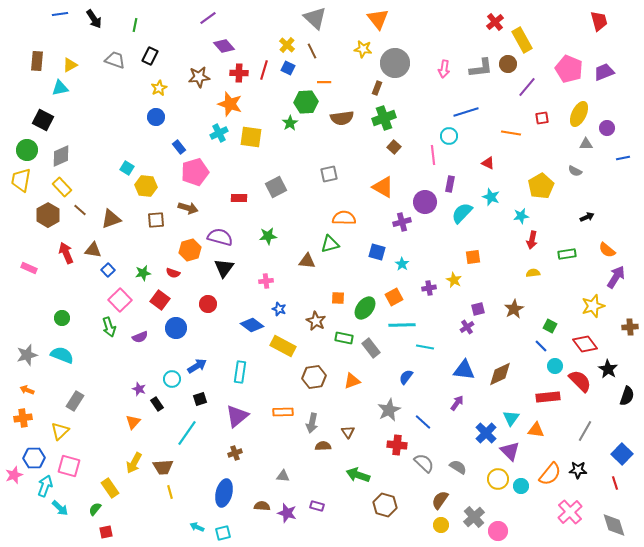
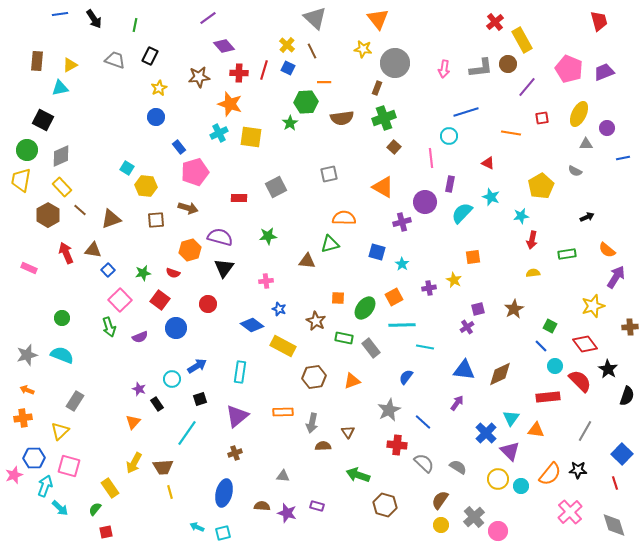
pink line at (433, 155): moved 2 px left, 3 px down
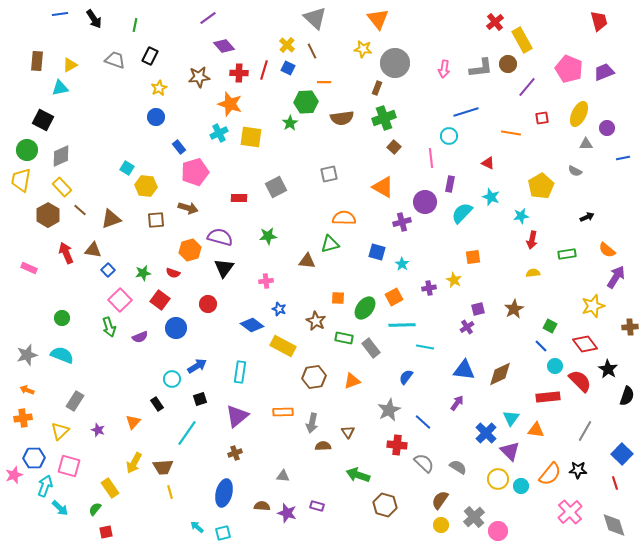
purple star at (139, 389): moved 41 px left, 41 px down
cyan arrow at (197, 527): rotated 16 degrees clockwise
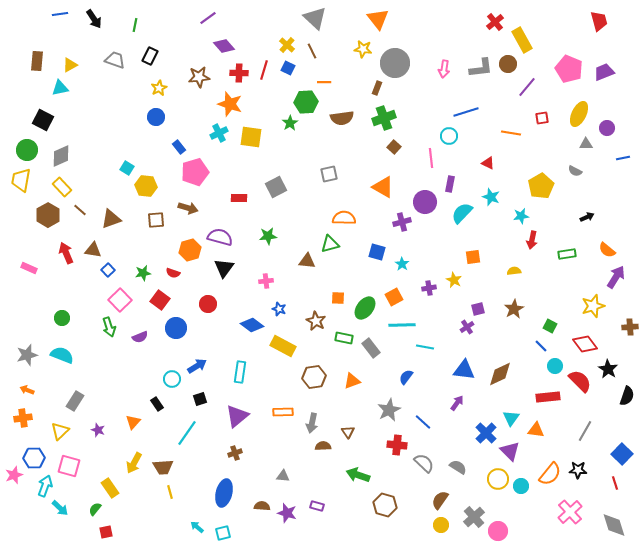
yellow semicircle at (533, 273): moved 19 px left, 2 px up
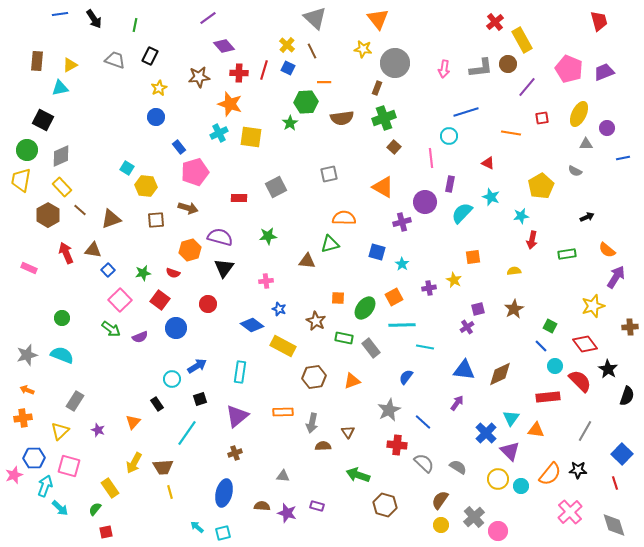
green arrow at (109, 327): moved 2 px right, 2 px down; rotated 36 degrees counterclockwise
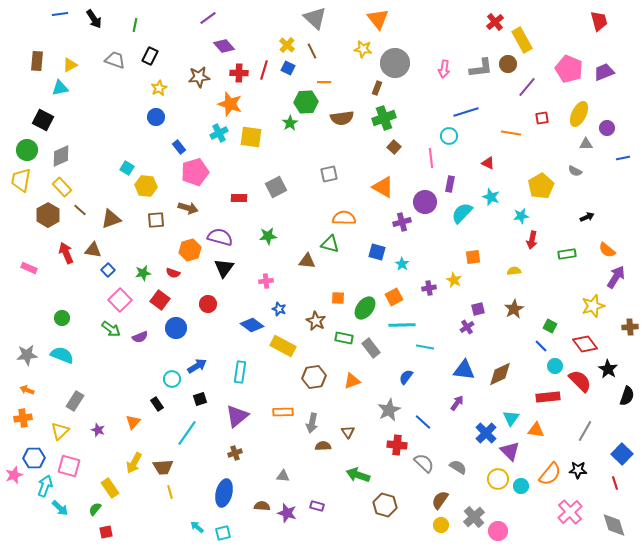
green triangle at (330, 244): rotated 30 degrees clockwise
gray star at (27, 355): rotated 10 degrees clockwise
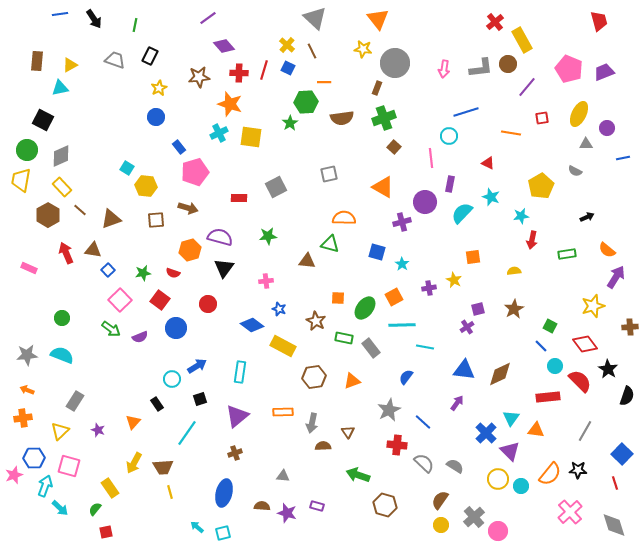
gray semicircle at (458, 467): moved 3 px left, 1 px up
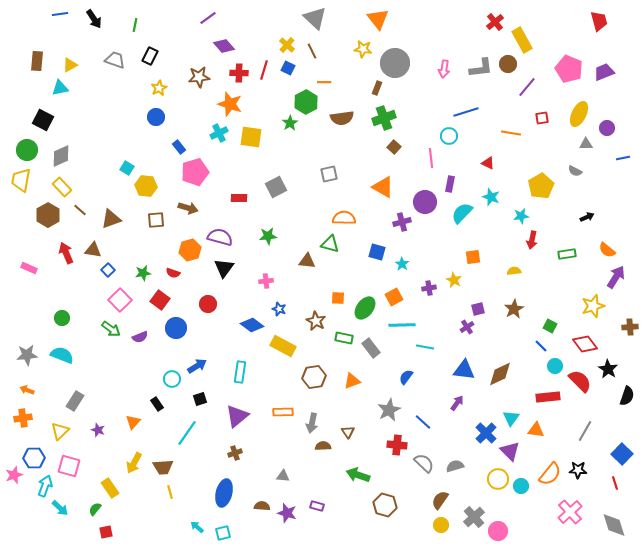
green hexagon at (306, 102): rotated 25 degrees counterclockwise
gray semicircle at (455, 466): rotated 48 degrees counterclockwise
